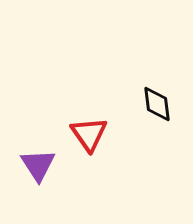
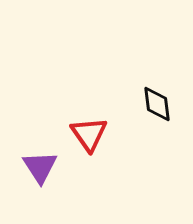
purple triangle: moved 2 px right, 2 px down
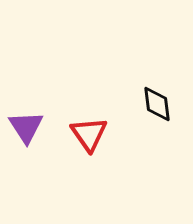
purple triangle: moved 14 px left, 40 px up
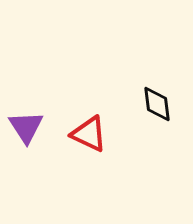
red triangle: rotated 30 degrees counterclockwise
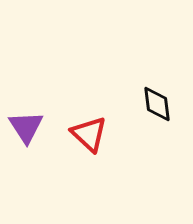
red triangle: rotated 18 degrees clockwise
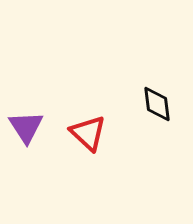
red triangle: moved 1 px left, 1 px up
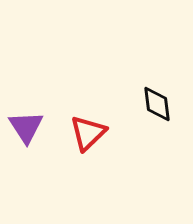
red triangle: rotated 33 degrees clockwise
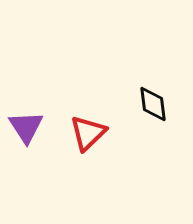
black diamond: moved 4 px left
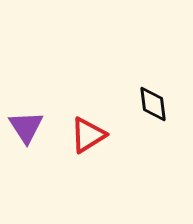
red triangle: moved 2 px down; rotated 12 degrees clockwise
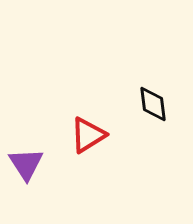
purple triangle: moved 37 px down
